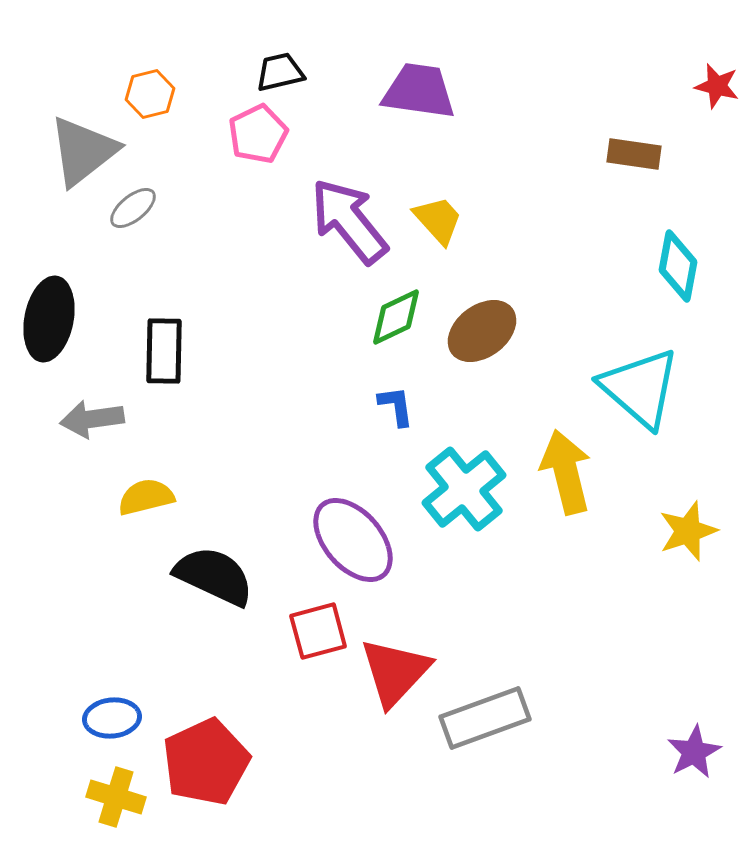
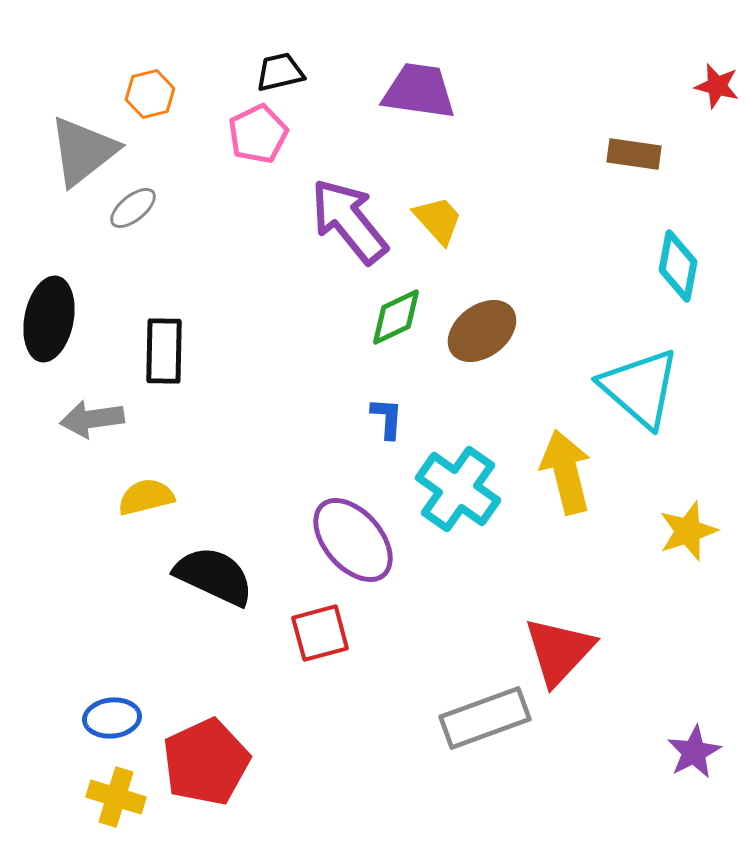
blue L-shape: moved 9 px left, 12 px down; rotated 12 degrees clockwise
cyan cross: moved 6 px left; rotated 16 degrees counterclockwise
red square: moved 2 px right, 2 px down
red triangle: moved 164 px right, 21 px up
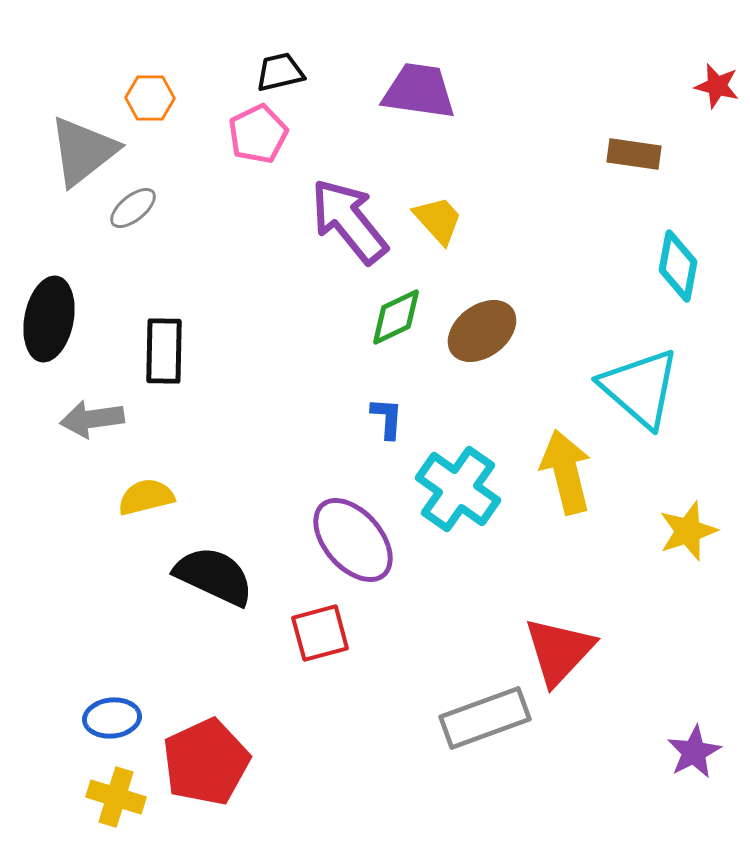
orange hexagon: moved 4 px down; rotated 15 degrees clockwise
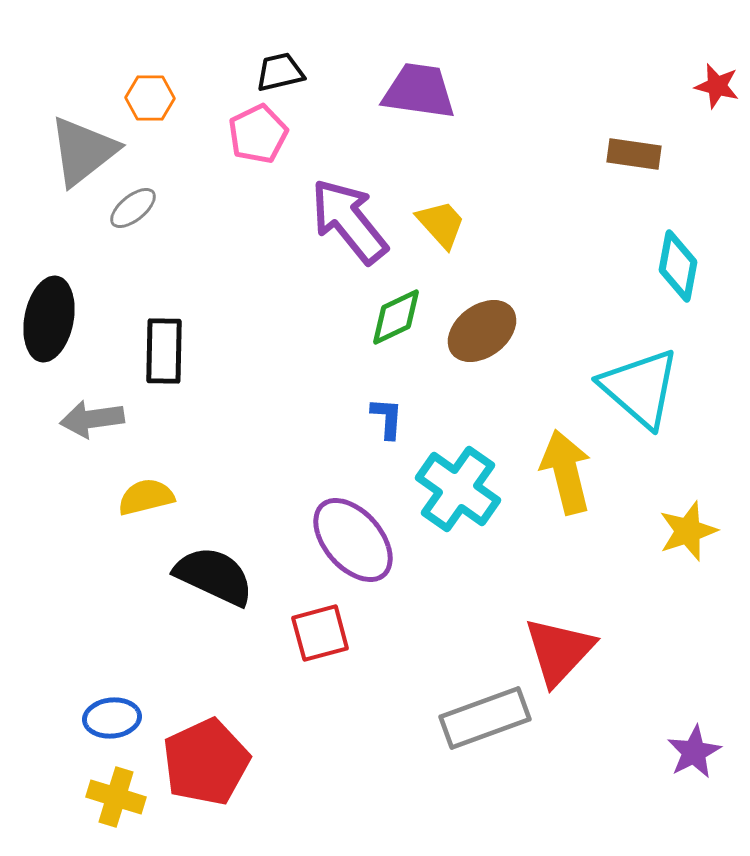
yellow trapezoid: moved 3 px right, 4 px down
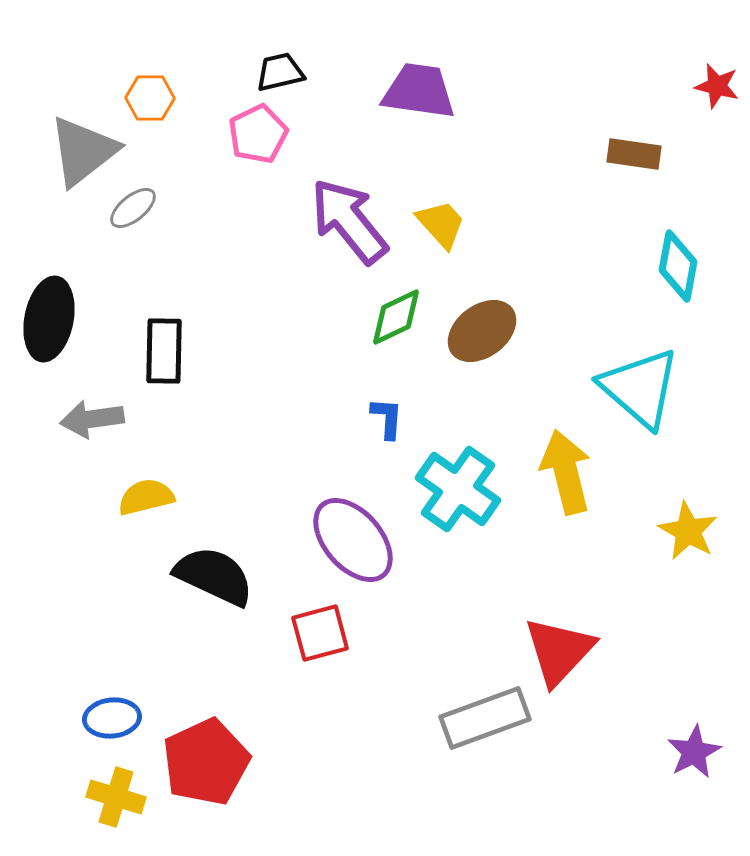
yellow star: rotated 24 degrees counterclockwise
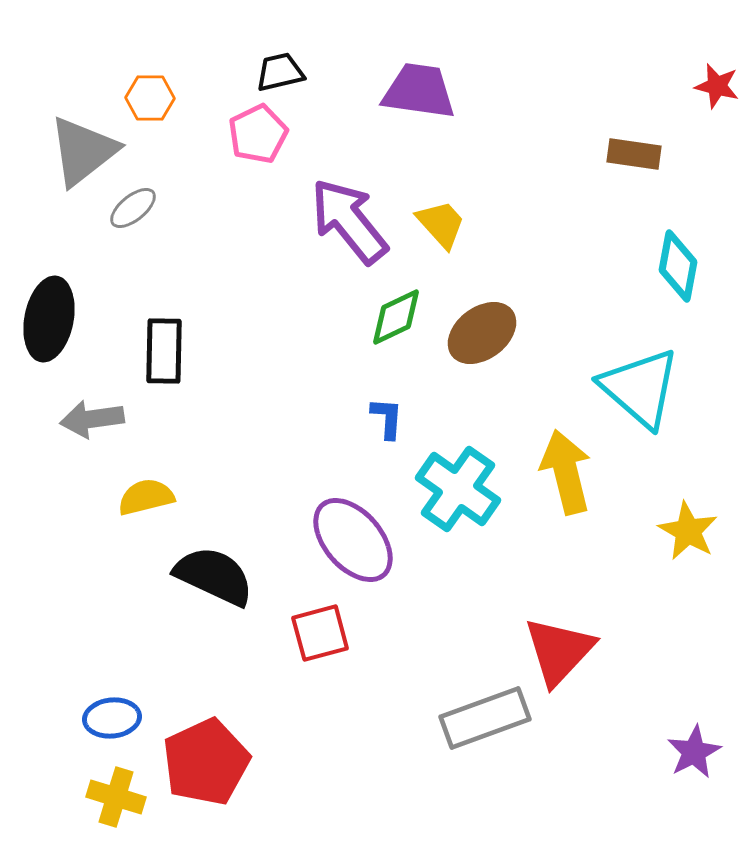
brown ellipse: moved 2 px down
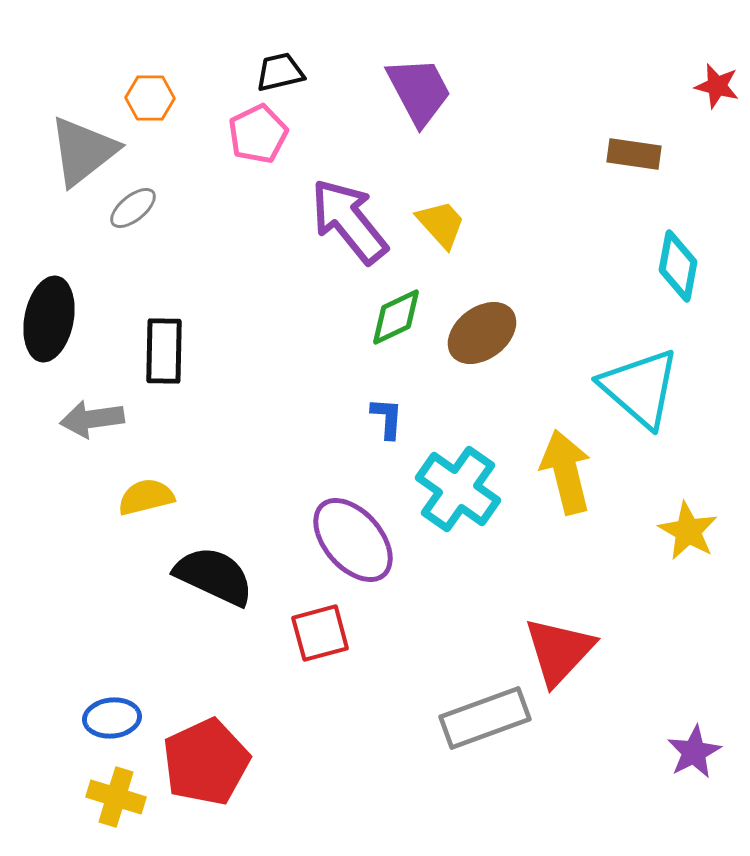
purple trapezoid: rotated 54 degrees clockwise
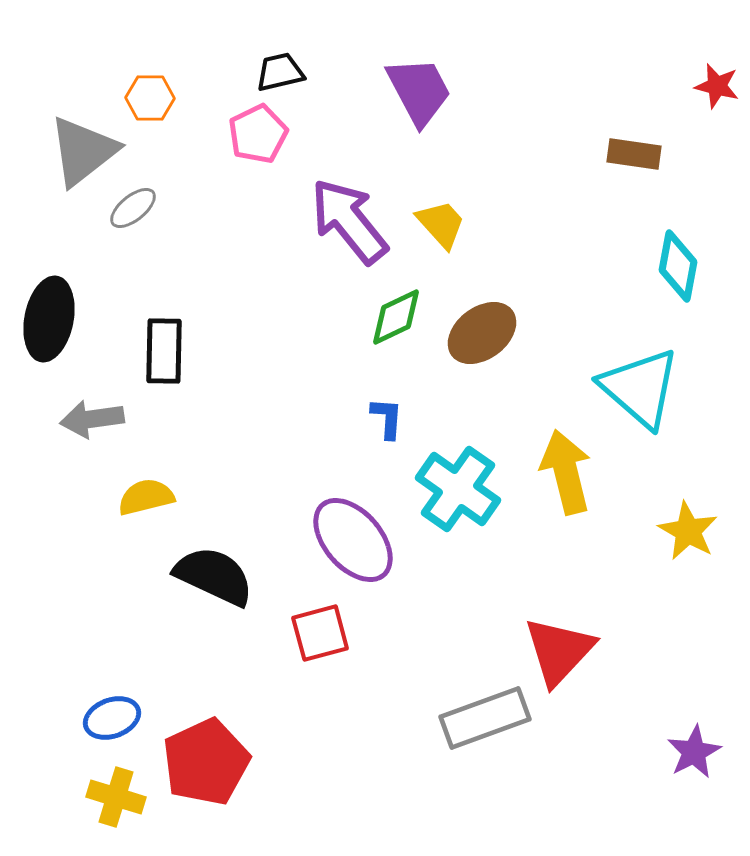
blue ellipse: rotated 14 degrees counterclockwise
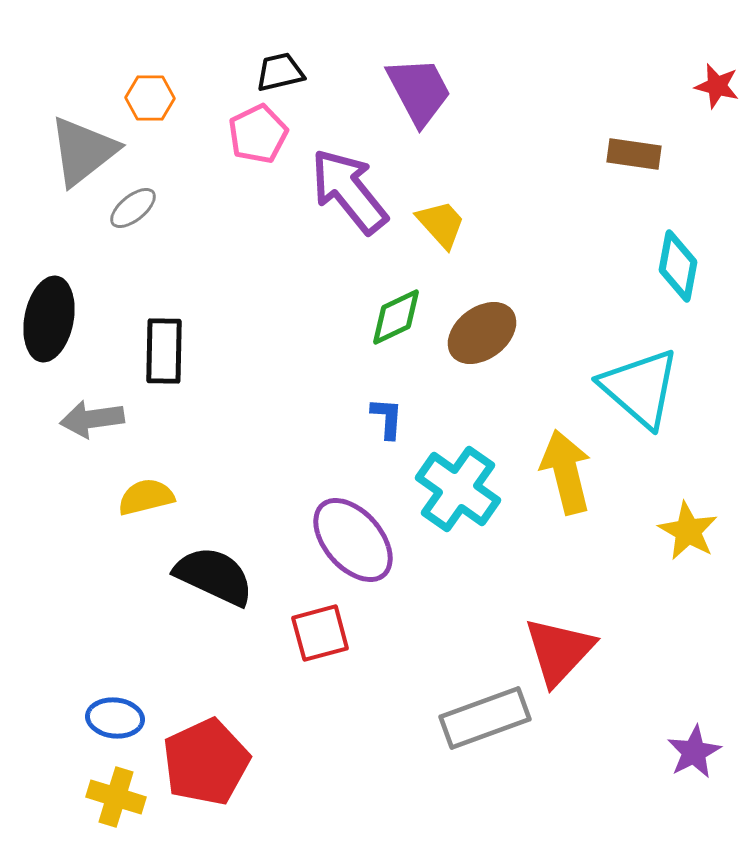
purple arrow: moved 30 px up
blue ellipse: moved 3 px right; rotated 26 degrees clockwise
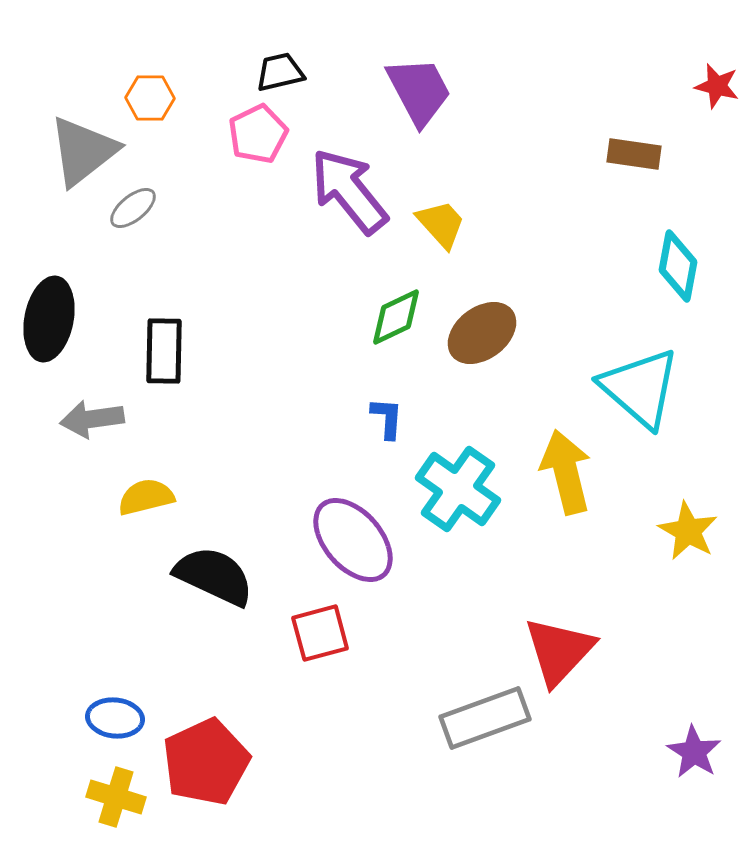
purple star: rotated 12 degrees counterclockwise
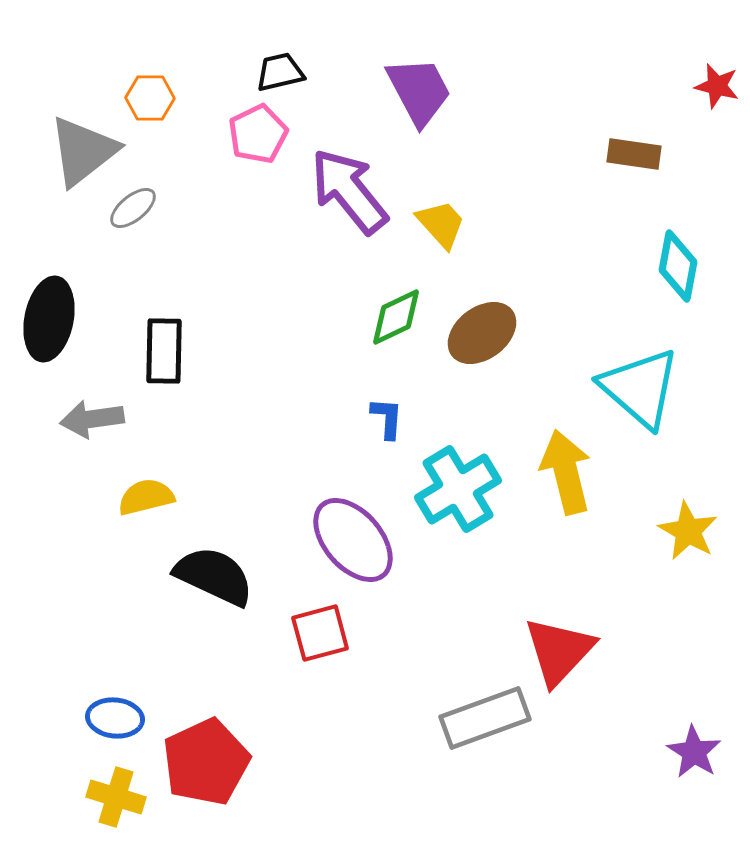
cyan cross: rotated 24 degrees clockwise
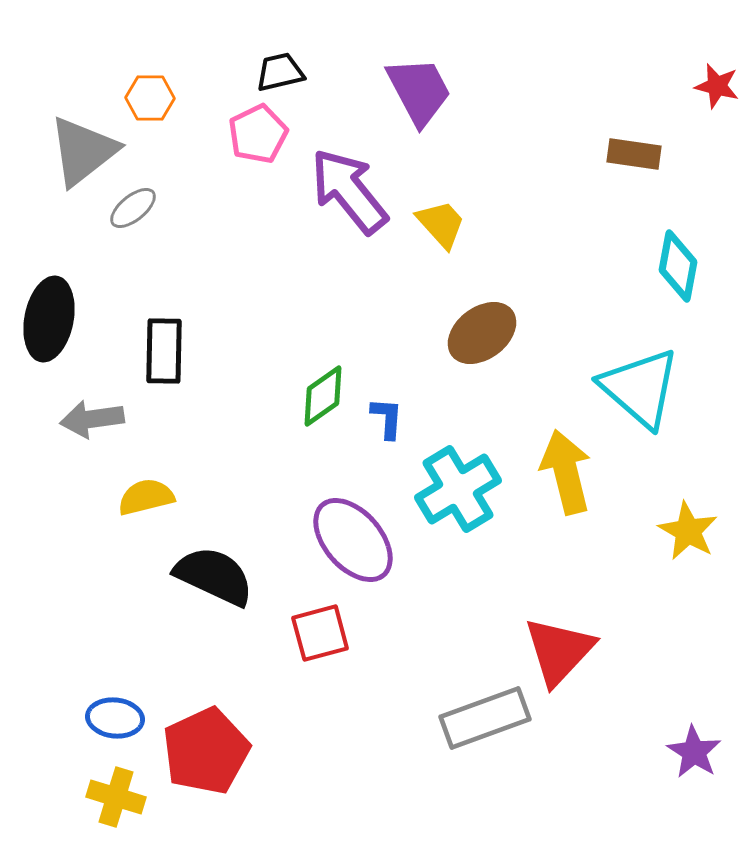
green diamond: moved 73 px left, 79 px down; rotated 10 degrees counterclockwise
red pentagon: moved 11 px up
